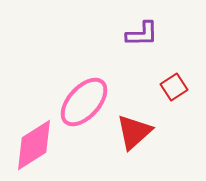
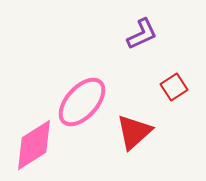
purple L-shape: rotated 24 degrees counterclockwise
pink ellipse: moved 2 px left
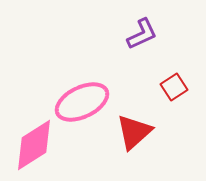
pink ellipse: rotated 22 degrees clockwise
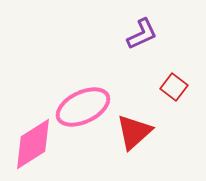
red square: rotated 20 degrees counterclockwise
pink ellipse: moved 1 px right, 5 px down
pink diamond: moved 1 px left, 1 px up
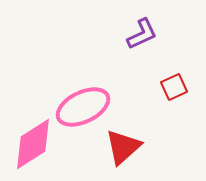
red square: rotated 28 degrees clockwise
red triangle: moved 11 px left, 15 px down
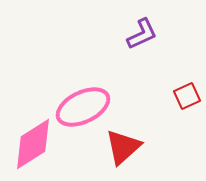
red square: moved 13 px right, 9 px down
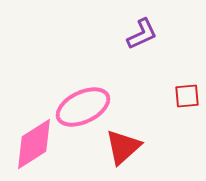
red square: rotated 20 degrees clockwise
pink diamond: moved 1 px right
